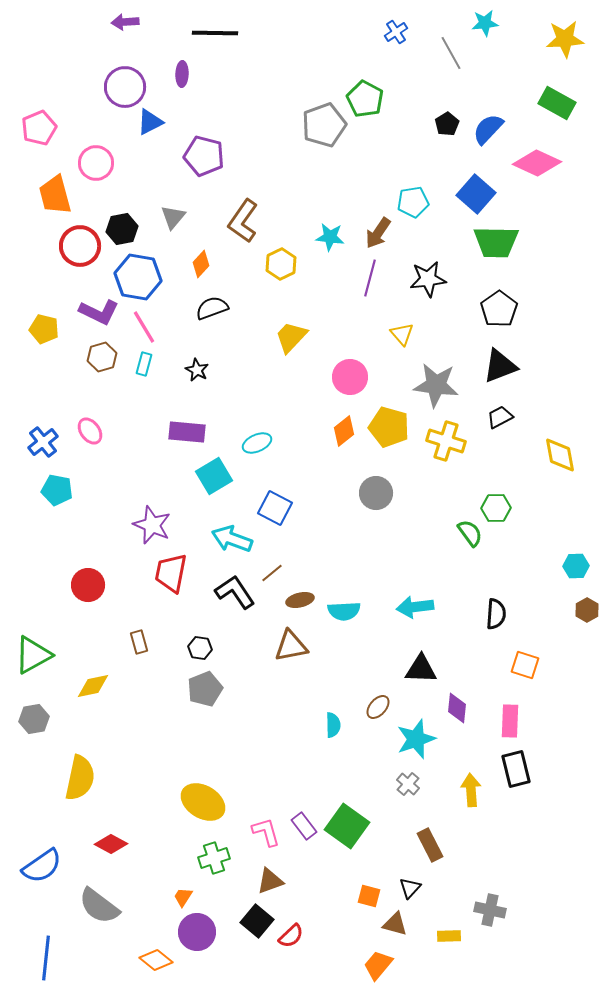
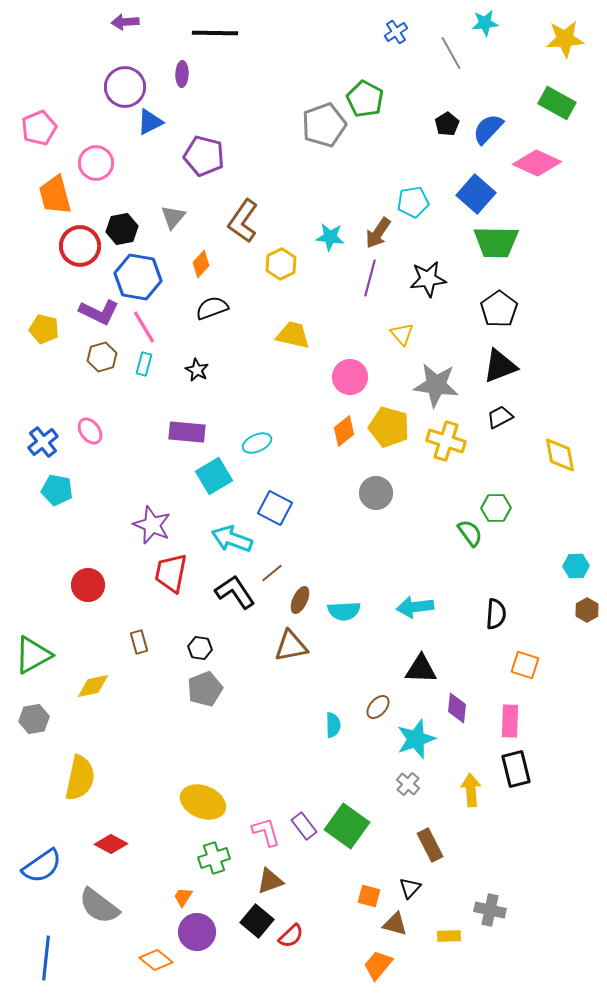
yellow trapezoid at (291, 337): moved 2 px right, 2 px up; rotated 60 degrees clockwise
brown ellipse at (300, 600): rotated 52 degrees counterclockwise
yellow ellipse at (203, 802): rotated 9 degrees counterclockwise
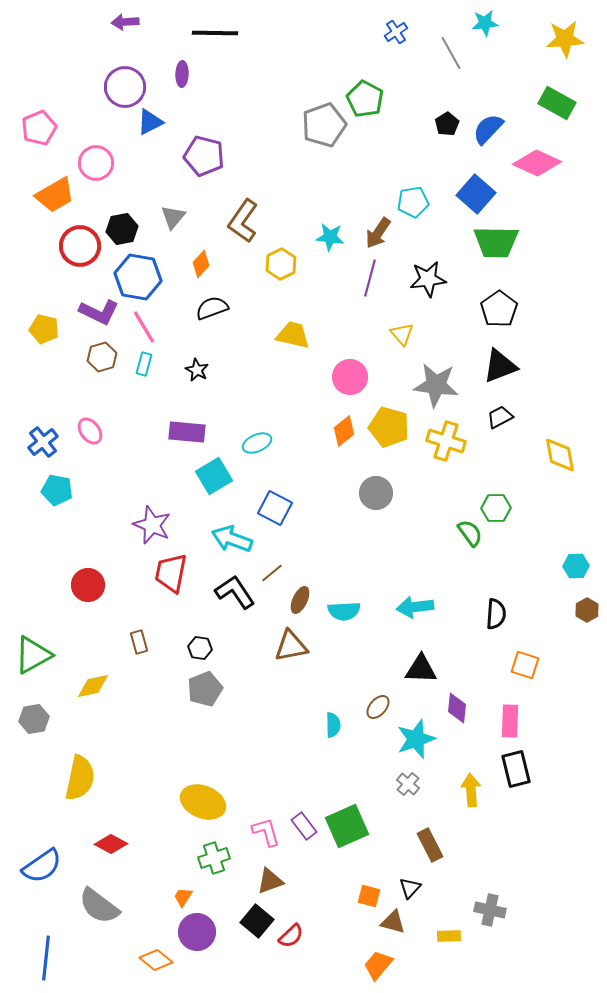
orange trapezoid at (55, 195): rotated 105 degrees counterclockwise
green square at (347, 826): rotated 30 degrees clockwise
brown triangle at (395, 924): moved 2 px left, 2 px up
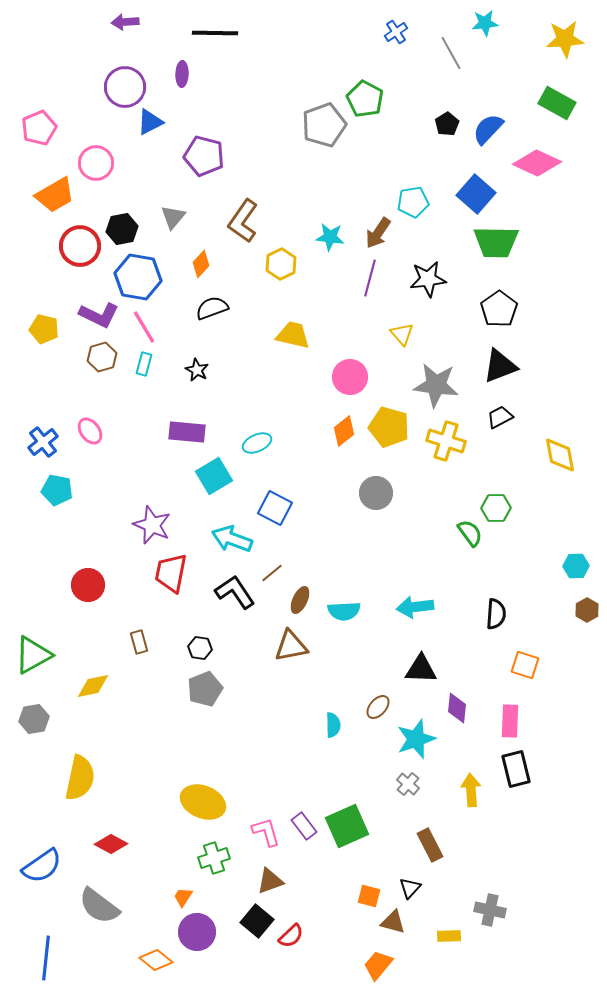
purple L-shape at (99, 312): moved 3 px down
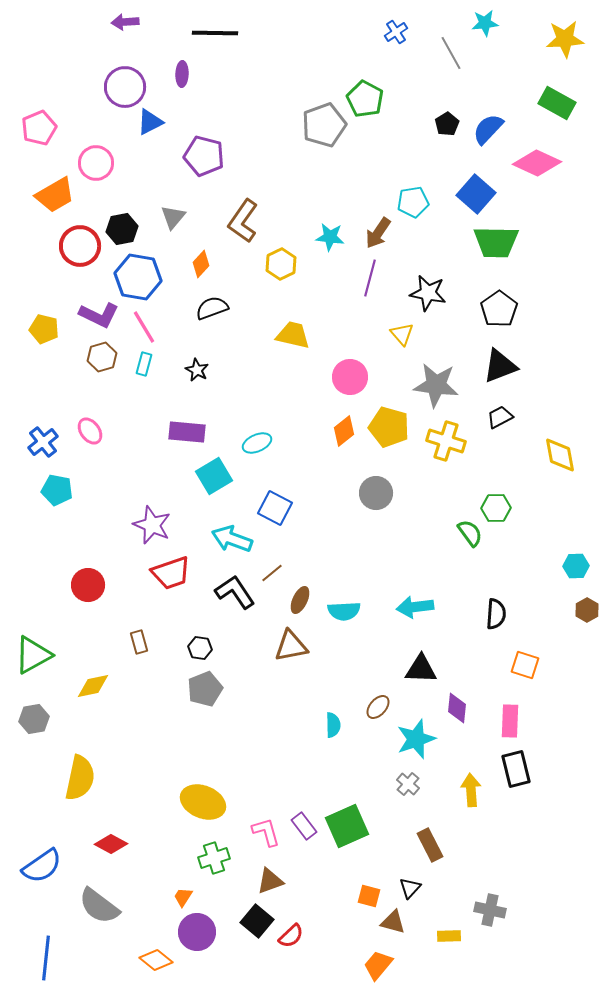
black star at (428, 279): moved 14 px down; rotated 18 degrees clockwise
red trapezoid at (171, 573): rotated 120 degrees counterclockwise
